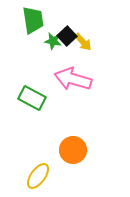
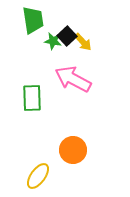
pink arrow: rotated 12 degrees clockwise
green rectangle: rotated 60 degrees clockwise
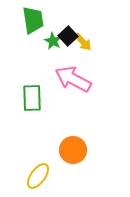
black square: moved 1 px right
green star: rotated 18 degrees clockwise
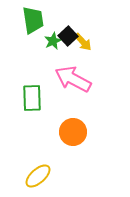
green star: rotated 18 degrees clockwise
orange circle: moved 18 px up
yellow ellipse: rotated 12 degrees clockwise
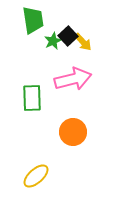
pink arrow: rotated 138 degrees clockwise
yellow ellipse: moved 2 px left
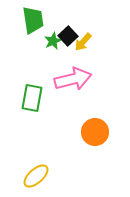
yellow arrow: rotated 84 degrees clockwise
green rectangle: rotated 12 degrees clockwise
orange circle: moved 22 px right
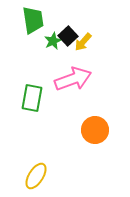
pink arrow: rotated 6 degrees counterclockwise
orange circle: moved 2 px up
yellow ellipse: rotated 16 degrees counterclockwise
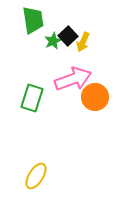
yellow arrow: rotated 18 degrees counterclockwise
green rectangle: rotated 8 degrees clockwise
orange circle: moved 33 px up
